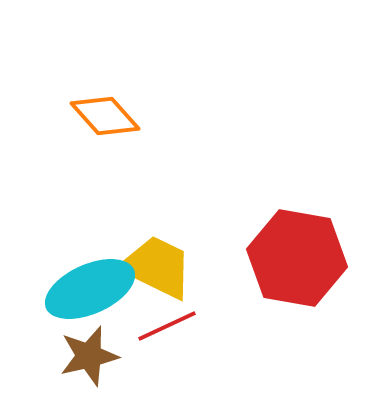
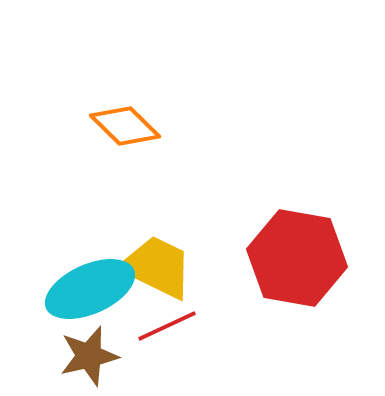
orange diamond: moved 20 px right, 10 px down; rotated 4 degrees counterclockwise
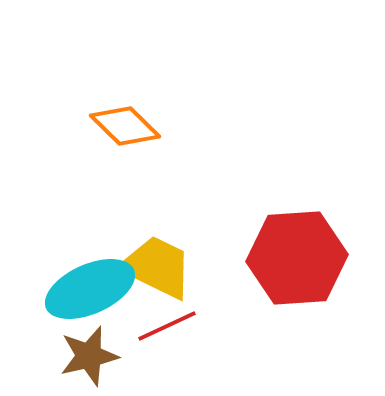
red hexagon: rotated 14 degrees counterclockwise
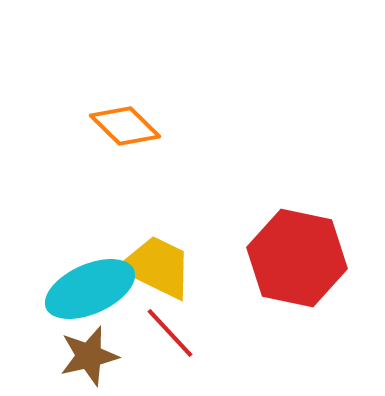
red hexagon: rotated 16 degrees clockwise
red line: moved 3 px right, 7 px down; rotated 72 degrees clockwise
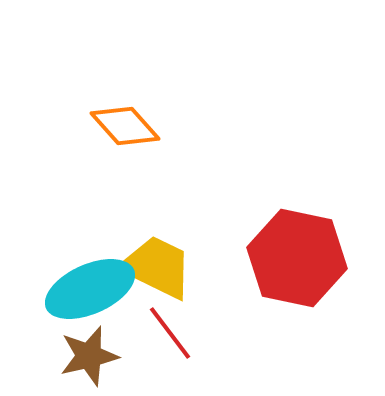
orange diamond: rotated 4 degrees clockwise
red line: rotated 6 degrees clockwise
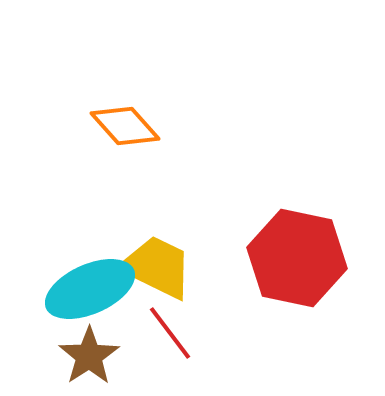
brown star: rotated 20 degrees counterclockwise
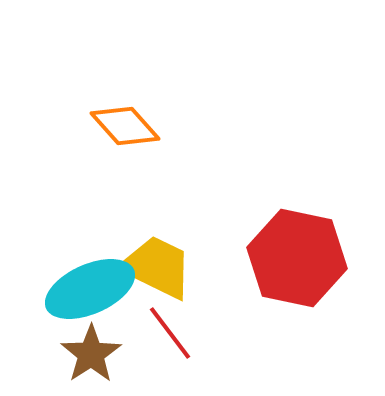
brown star: moved 2 px right, 2 px up
